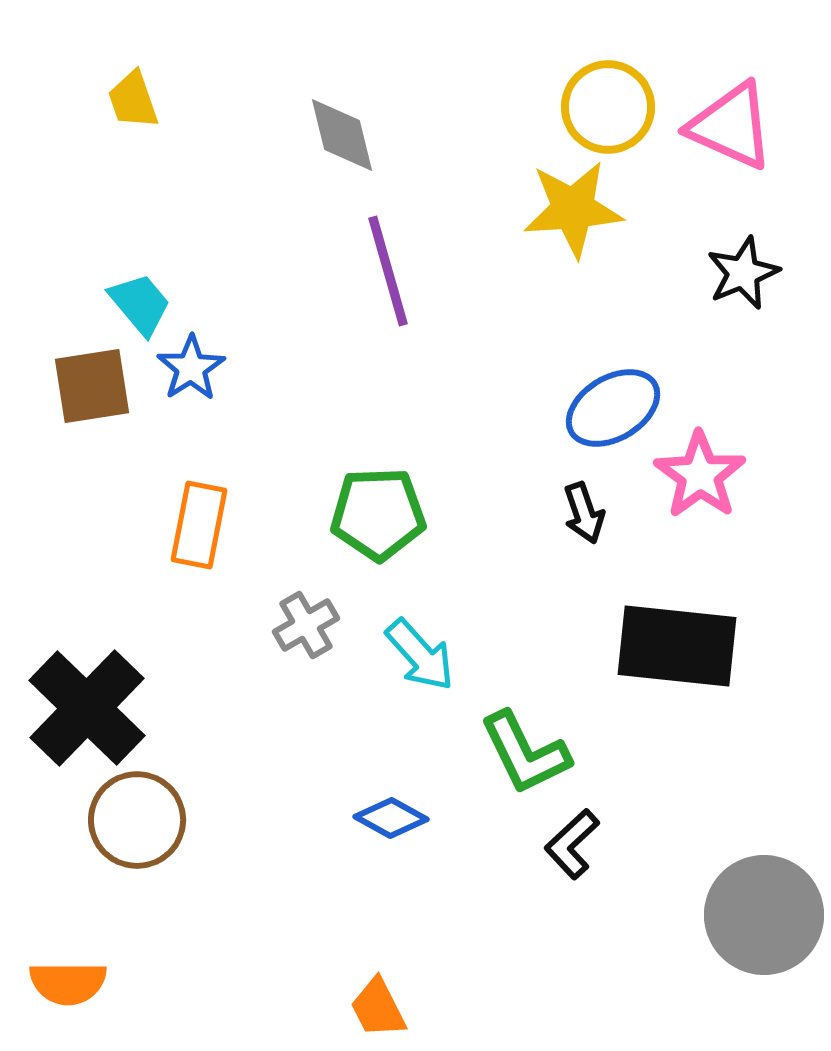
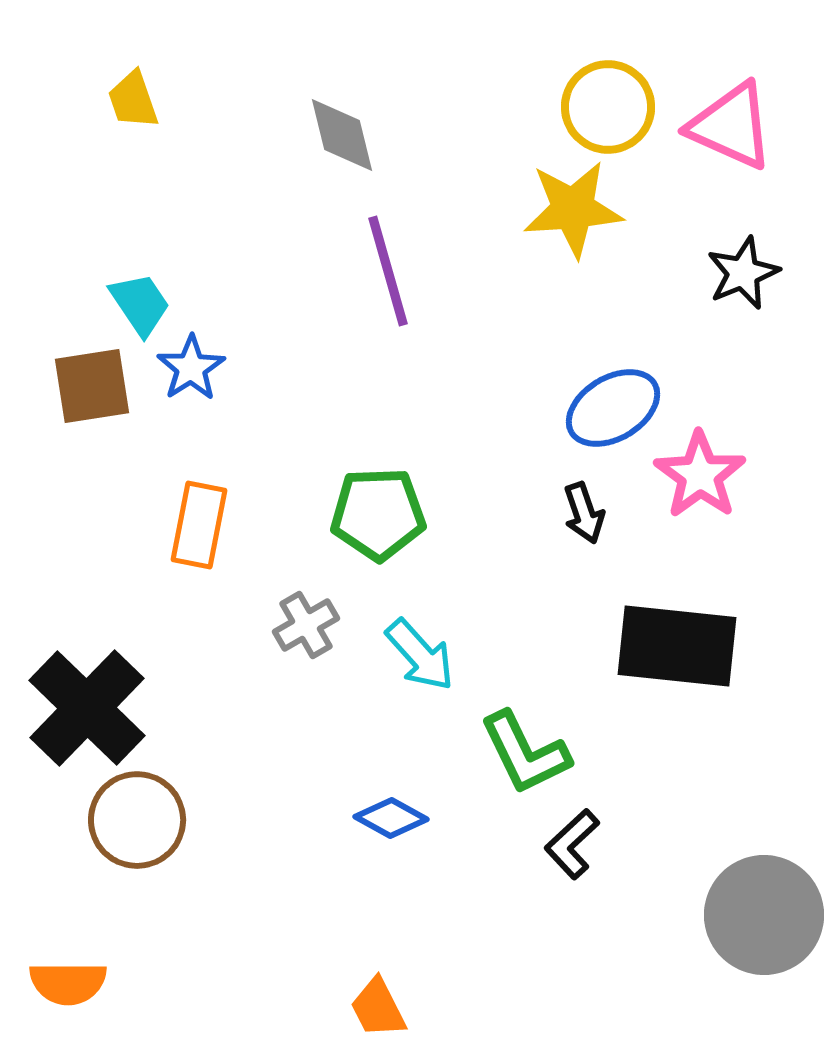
cyan trapezoid: rotated 6 degrees clockwise
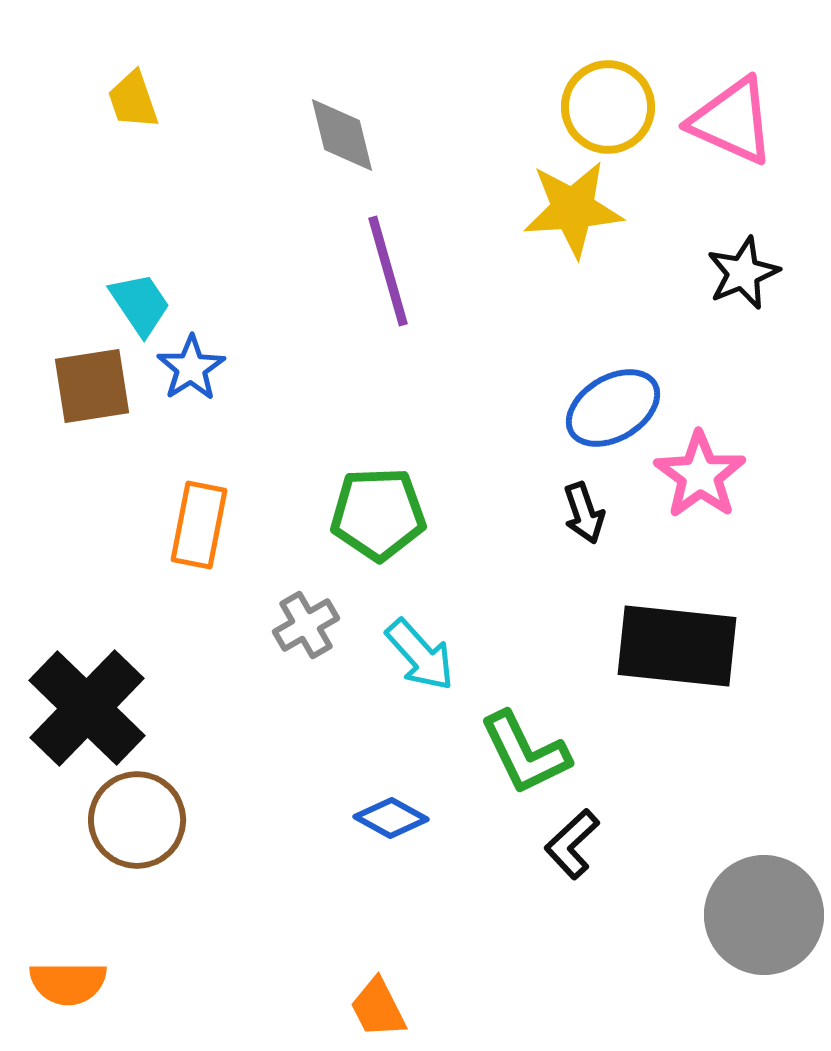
pink triangle: moved 1 px right, 5 px up
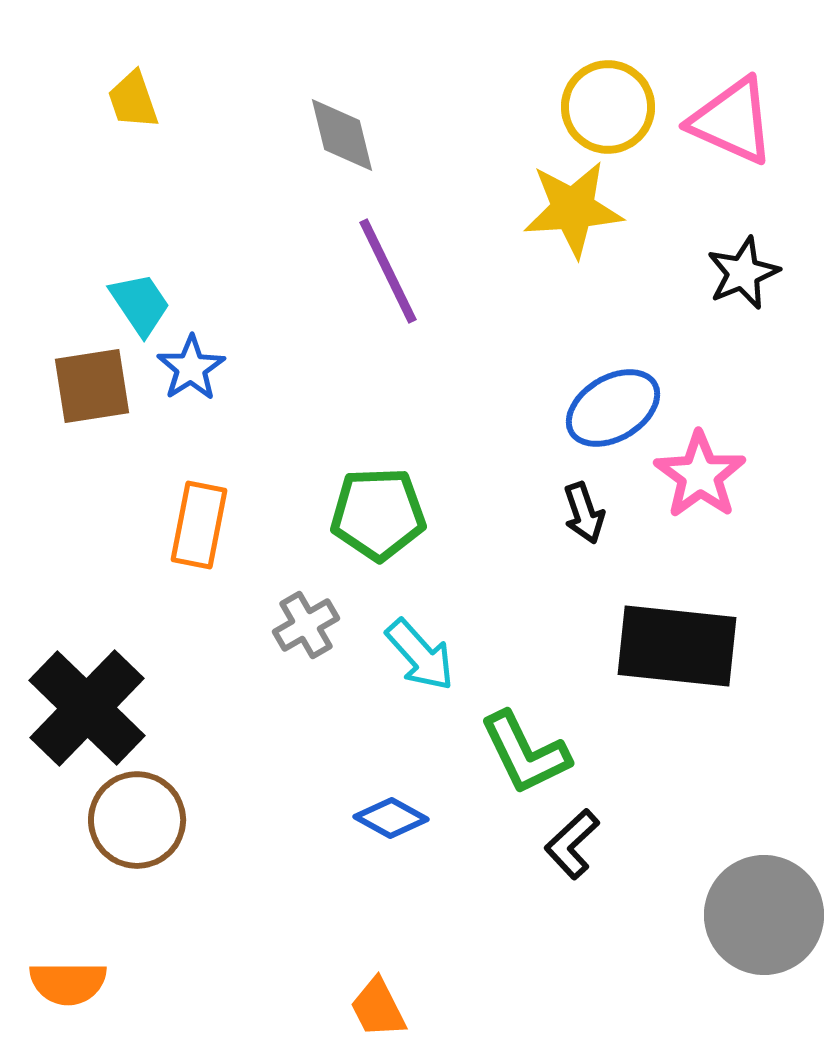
purple line: rotated 10 degrees counterclockwise
